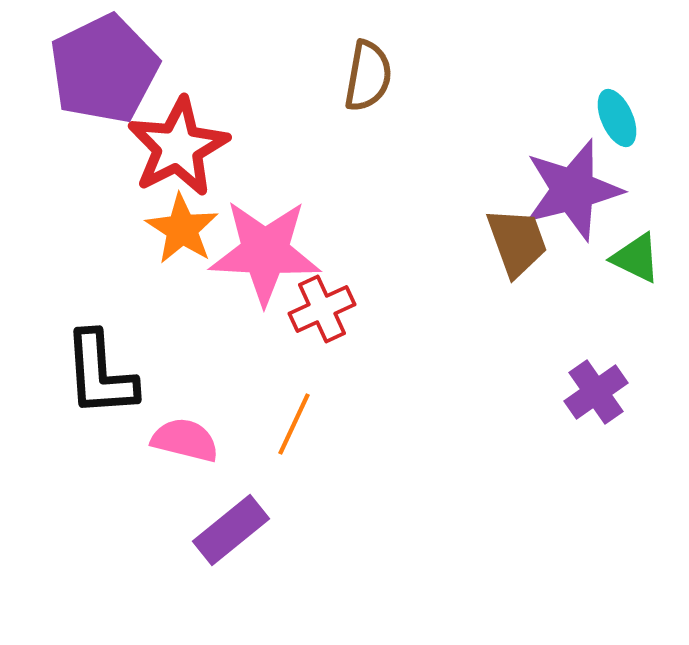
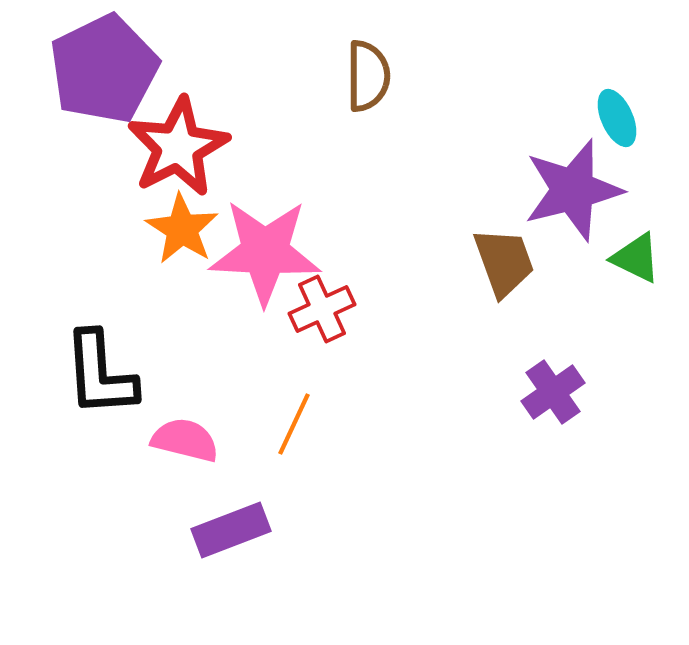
brown semicircle: rotated 10 degrees counterclockwise
brown trapezoid: moved 13 px left, 20 px down
purple cross: moved 43 px left
purple rectangle: rotated 18 degrees clockwise
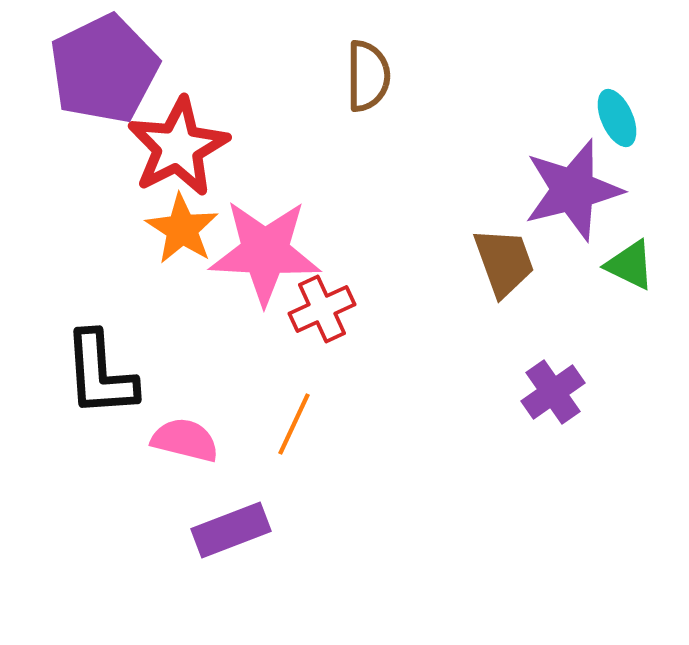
green triangle: moved 6 px left, 7 px down
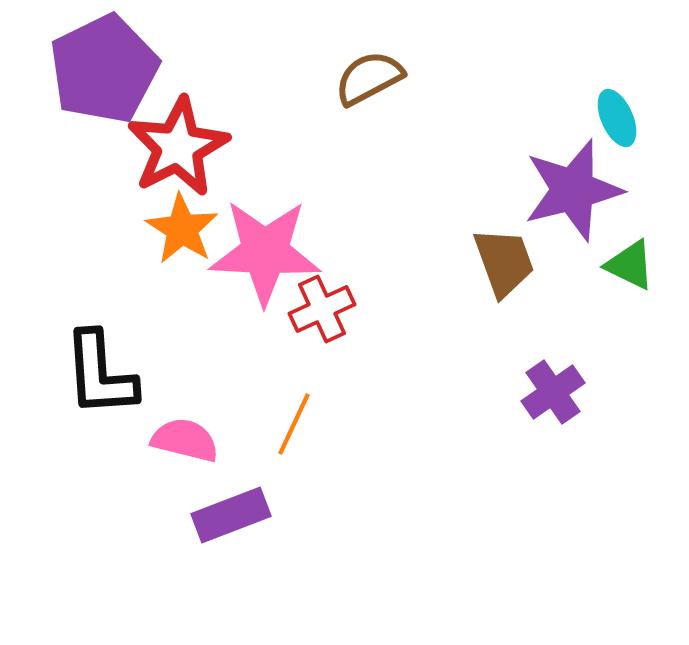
brown semicircle: moved 1 px right, 2 px down; rotated 118 degrees counterclockwise
purple rectangle: moved 15 px up
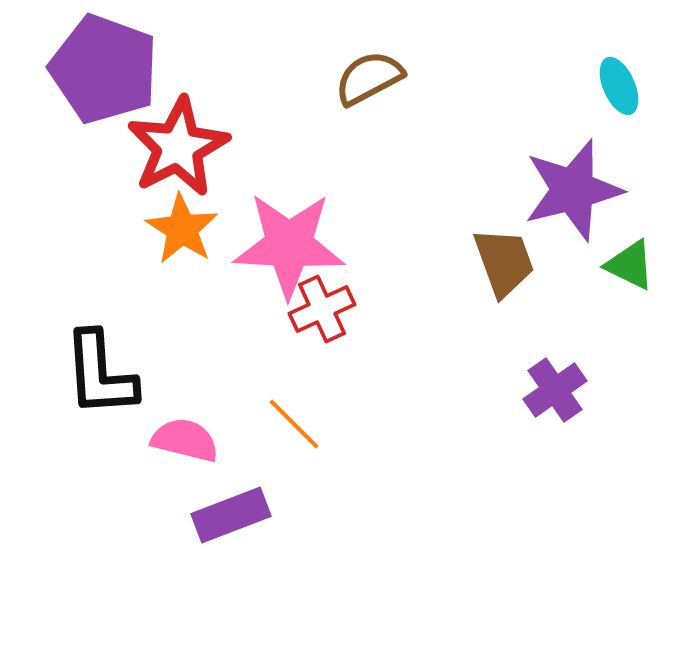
purple pentagon: rotated 26 degrees counterclockwise
cyan ellipse: moved 2 px right, 32 px up
pink star: moved 24 px right, 7 px up
purple cross: moved 2 px right, 2 px up
orange line: rotated 70 degrees counterclockwise
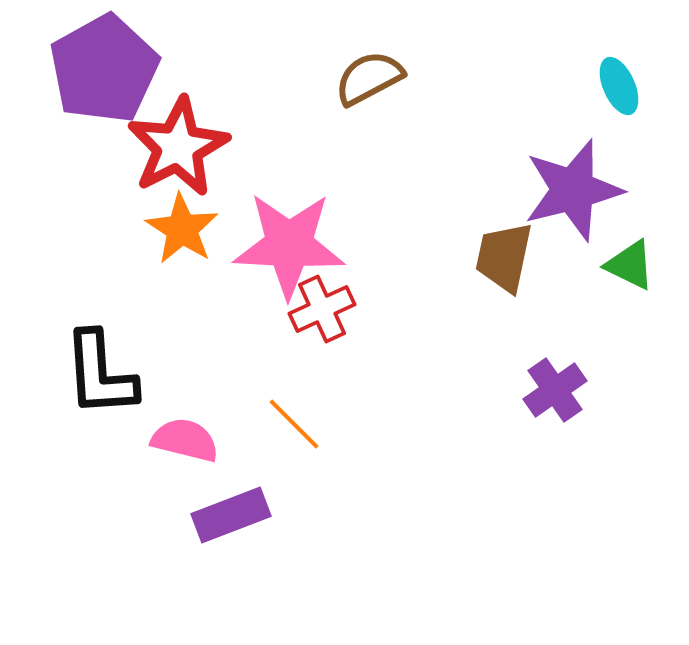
purple pentagon: rotated 23 degrees clockwise
brown trapezoid: moved 5 px up; rotated 148 degrees counterclockwise
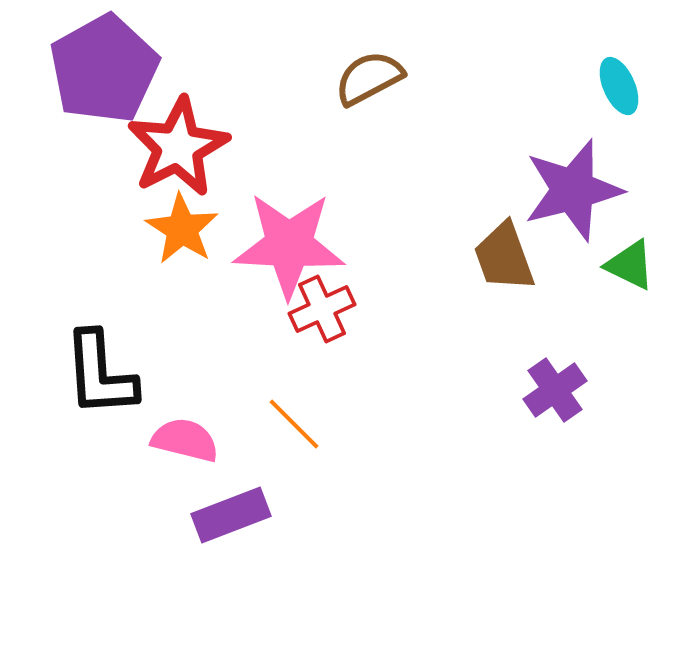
brown trapezoid: rotated 32 degrees counterclockwise
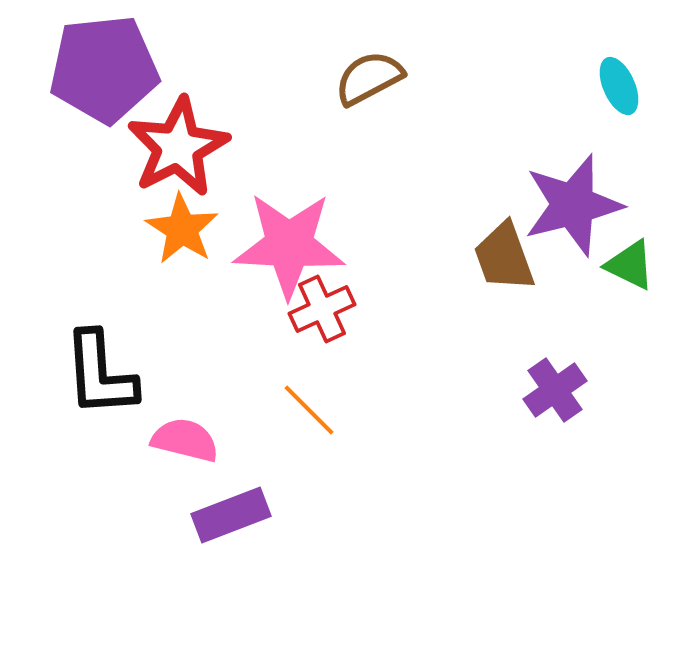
purple pentagon: rotated 23 degrees clockwise
purple star: moved 15 px down
orange line: moved 15 px right, 14 px up
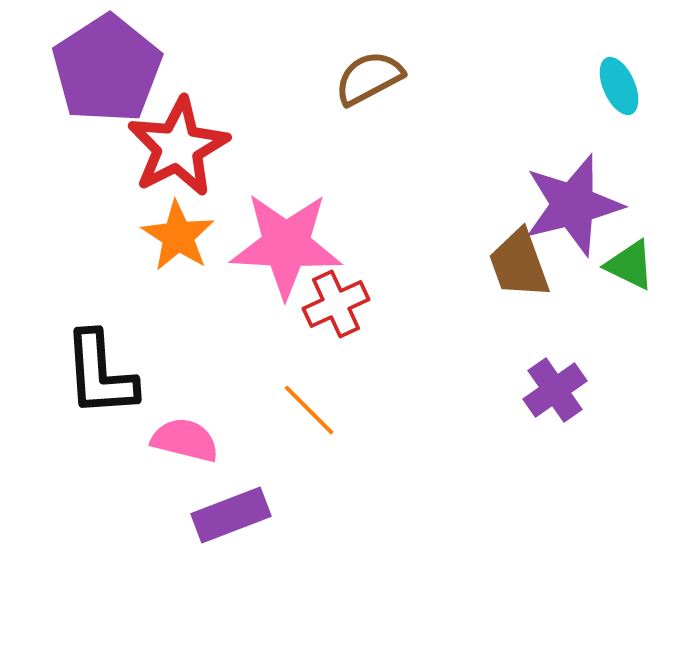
purple pentagon: moved 3 px right; rotated 27 degrees counterclockwise
orange star: moved 4 px left, 7 px down
pink star: moved 3 px left
brown trapezoid: moved 15 px right, 7 px down
red cross: moved 14 px right, 5 px up
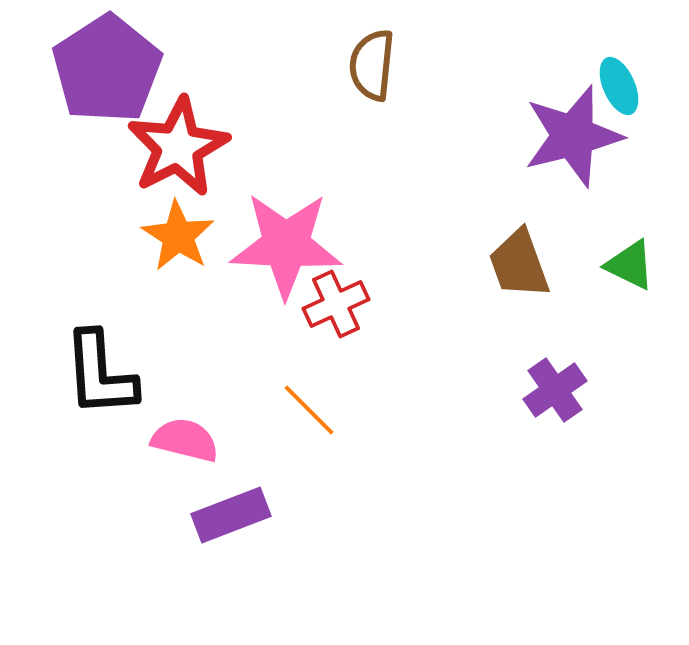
brown semicircle: moved 3 px right, 13 px up; rotated 56 degrees counterclockwise
purple star: moved 69 px up
